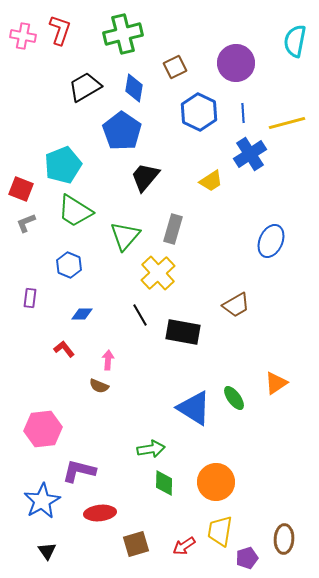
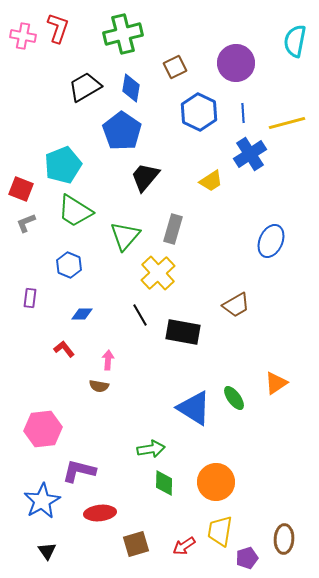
red L-shape at (60, 30): moved 2 px left, 2 px up
blue diamond at (134, 88): moved 3 px left
brown semicircle at (99, 386): rotated 12 degrees counterclockwise
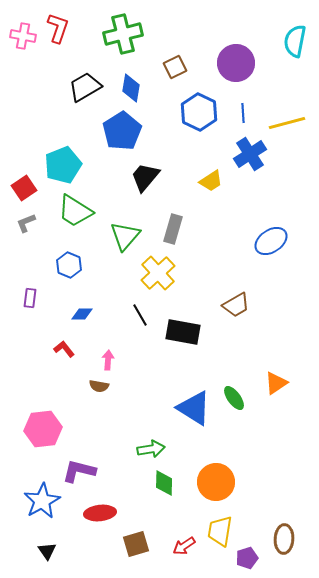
blue pentagon at (122, 131): rotated 6 degrees clockwise
red square at (21, 189): moved 3 px right, 1 px up; rotated 35 degrees clockwise
blue ellipse at (271, 241): rotated 32 degrees clockwise
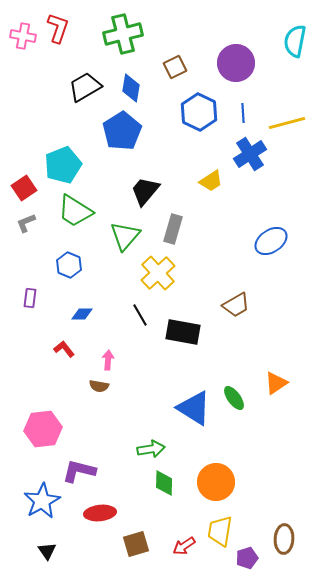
black trapezoid at (145, 177): moved 14 px down
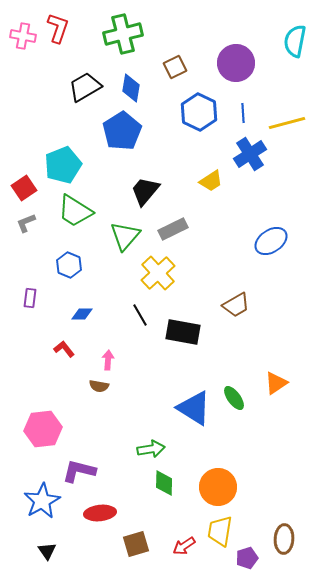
gray rectangle at (173, 229): rotated 48 degrees clockwise
orange circle at (216, 482): moved 2 px right, 5 px down
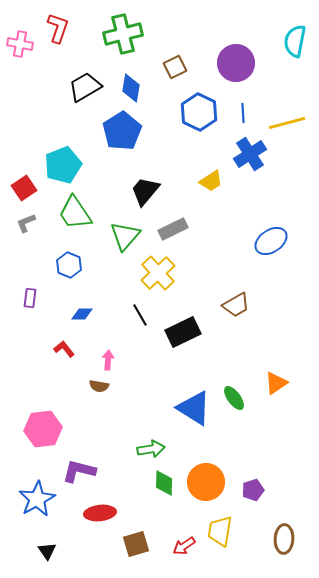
pink cross at (23, 36): moved 3 px left, 8 px down
green trapezoid at (75, 211): moved 2 px down; rotated 24 degrees clockwise
black rectangle at (183, 332): rotated 36 degrees counterclockwise
orange circle at (218, 487): moved 12 px left, 5 px up
blue star at (42, 501): moved 5 px left, 2 px up
purple pentagon at (247, 558): moved 6 px right, 68 px up
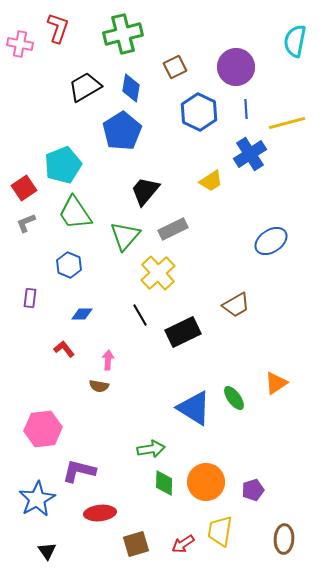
purple circle at (236, 63): moved 4 px down
blue line at (243, 113): moved 3 px right, 4 px up
red arrow at (184, 546): moved 1 px left, 2 px up
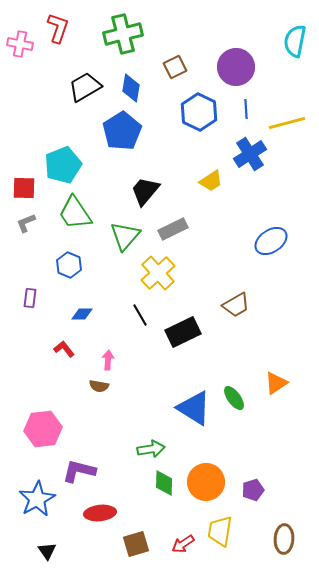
red square at (24, 188): rotated 35 degrees clockwise
